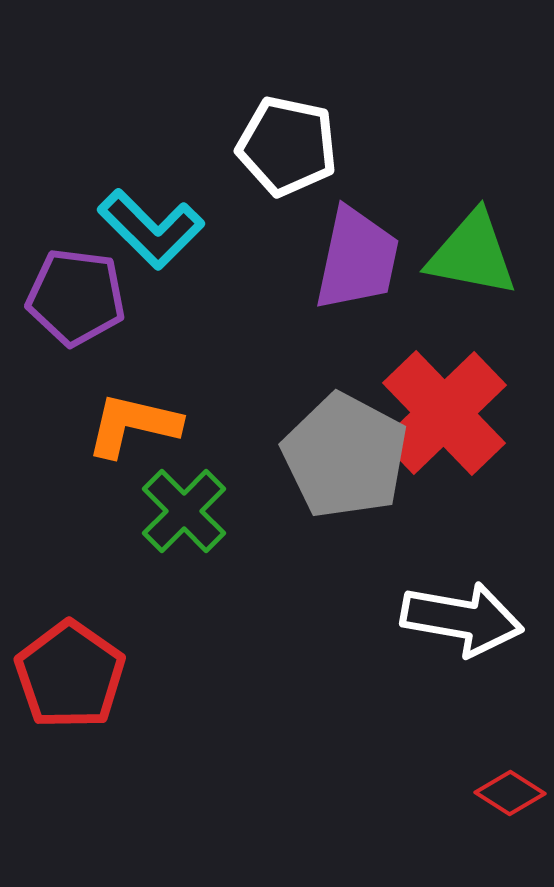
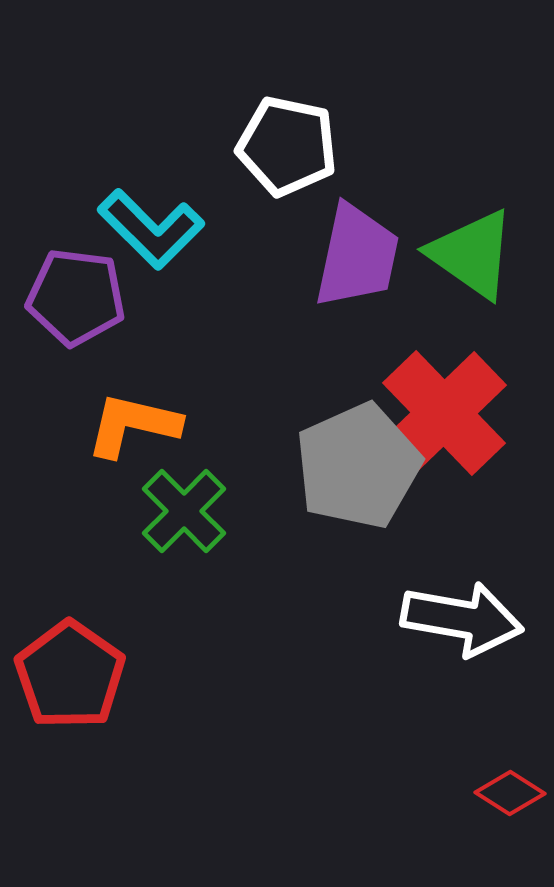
green triangle: rotated 24 degrees clockwise
purple trapezoid: moved 3 px up
gray pentagon: moved 13 px right, 10 px down; rotated 20 degrees clockwise
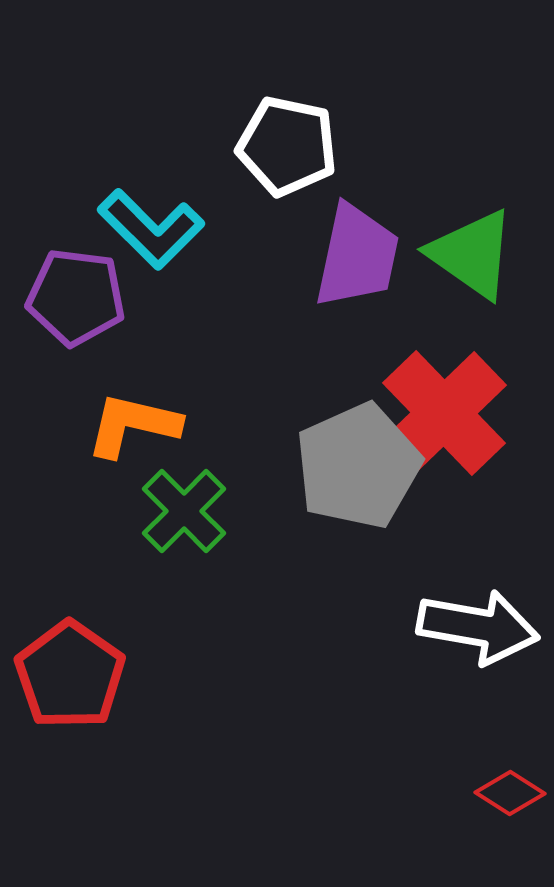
white arrow: moved 16 px right, 8 px down
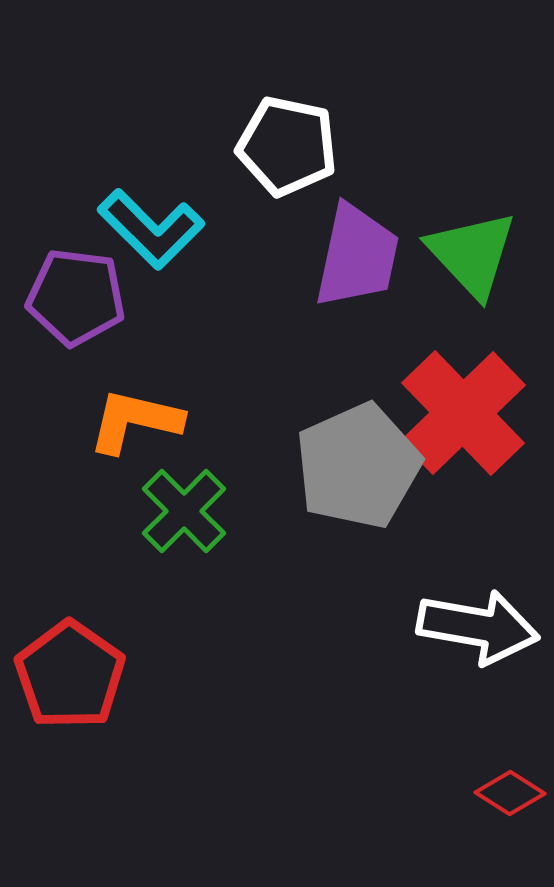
green triangle: rotated 12 degrees clockwise
red cross: moved 19 px right
orange L-shape: moved 2 px right, 4 px up
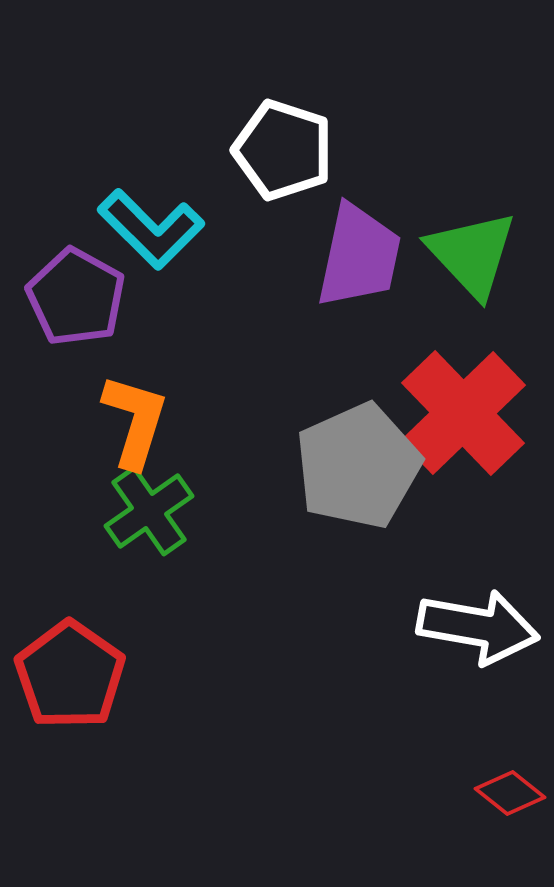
white pentagon: moved 4 px left, 4 px down; rotated 6 degrees clockwise
purple trapezoid: moved 2 px right
purple pentagon: rotated 22 degrees clockwise
orange L-shape: rotated 94 degrees clockwise
green cross: moved 35 px left; rotated 10 degrees clockwise
red diamond: rotated 6 degrees clockwise
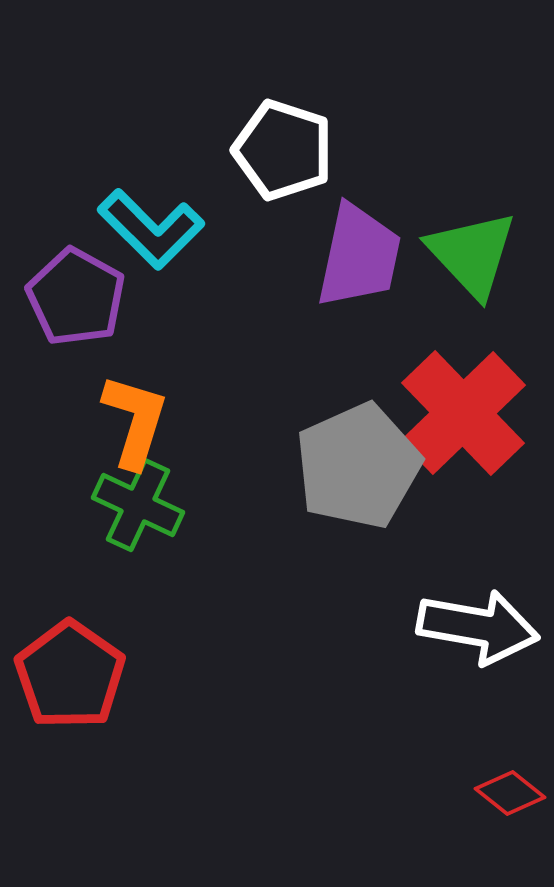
green cross: moved 11 px left, 6 px up; rotated 30 degrees counterclockwise
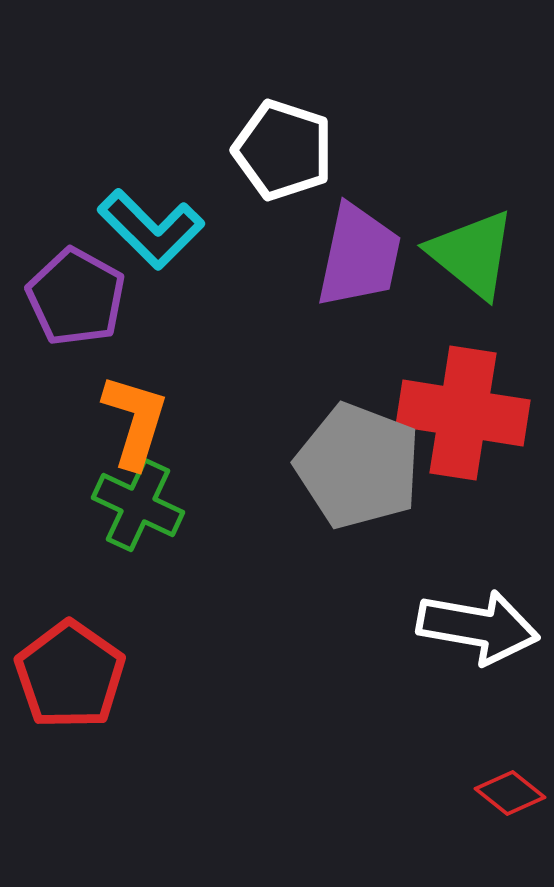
green triangle: rotated 8 degrees counterclockwise
red cross: rotated 37 degrees counterclockwise
gray pentagon: rotated 27 degrees counterclockwise
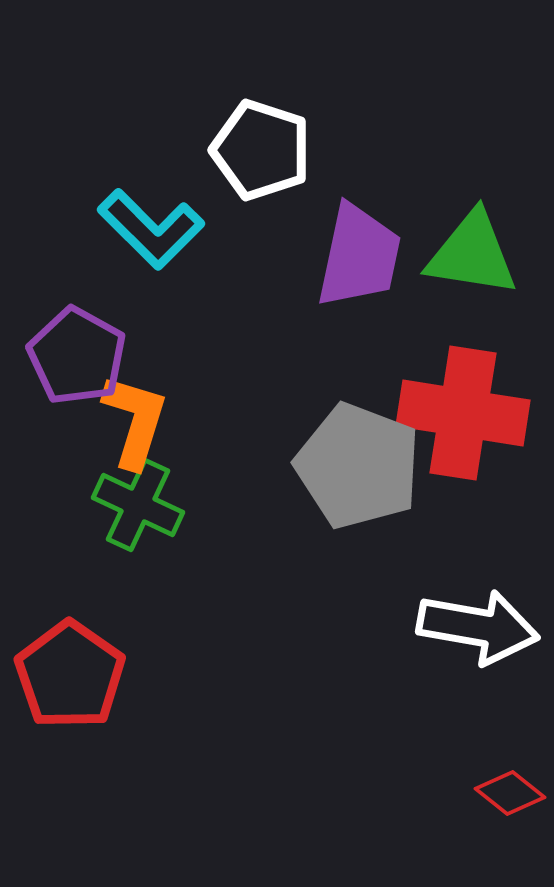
white pentagon: moved 22 px left
green triangle: rotated 30 degrees counterclockwise
purple pentagon: moved 1 px right, 59 px down
